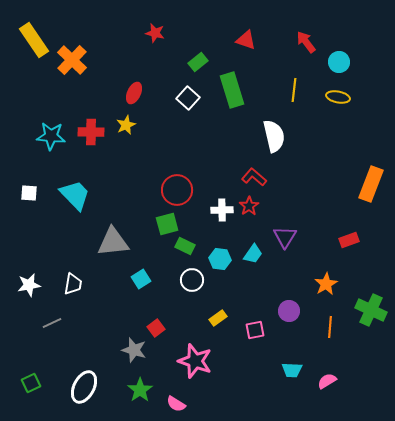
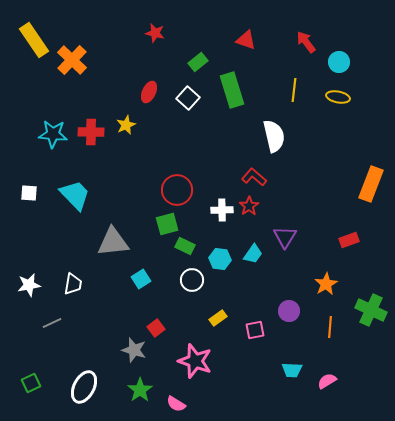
red ellipse at (134, 93): moved 15 px right, 1 px up
cyan star at (51, 136): moved 2 px right, 2 px up
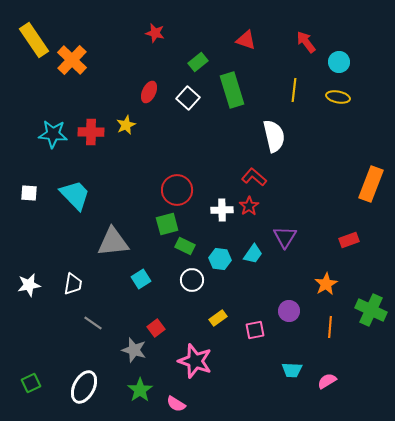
gray line at (52, 323): moved 41 px right; rotated 60 degrees clockwise
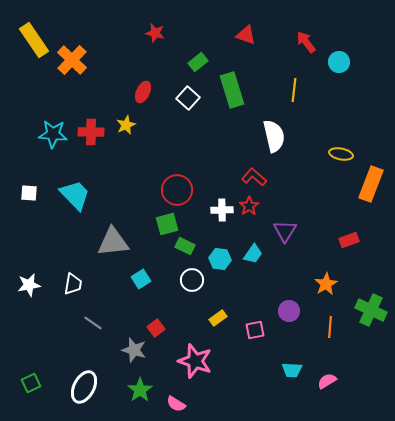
red triangle at (246, 40): moved 5 px up
red ellipse at (149, 92): moved 6 px left
yellow ellipse at (338, 97): moved 3 px right, 57 px down
purple triangle at (285, 237): moved 6 px up
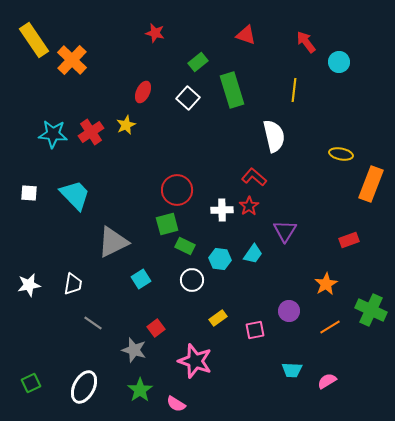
red cross at (91, 132): rotated 35 degrees counterclockwise
gray triangle at (113, 242): rotated 20 degrees counterclockwise
orange line at (330, 327): rotated 55 degrees clockwise
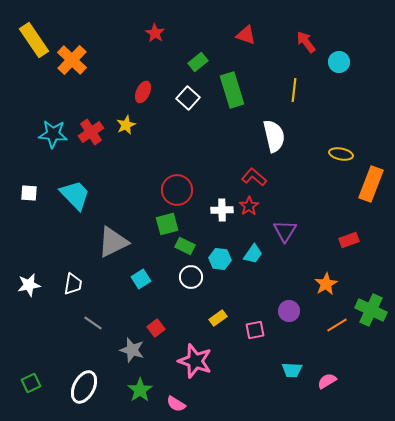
red star at (155, 33): rotated 18 degrees clockwise
white circle at (192, 280): moved 1 px left, 3 px up
orange line at (330, 327): moved 7 px right, 2 px up
gray star at (134, 350): moved 2 px left
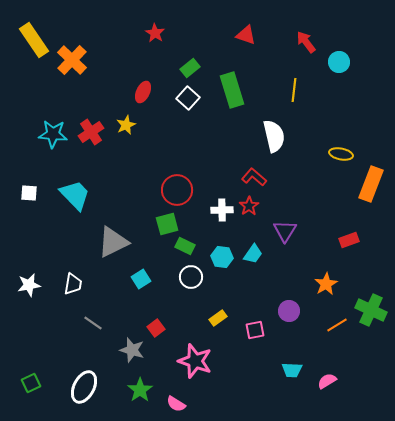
green rectangle at (198, 62): moved 8 px left, 6 px down
cyan hexagon at (220, 259): moved 2 px right, 2 px up
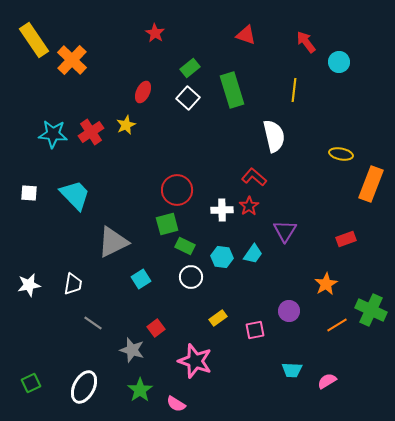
red rectangle at (349, 240): moved 3 px left, 1 px up
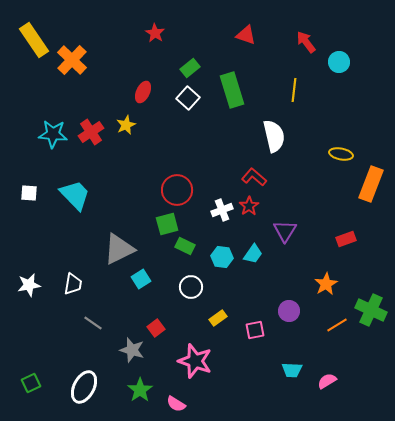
white cross at (222, 210): rotated 20 degrees counterclockwise
gray triangle at (113, 242): moved 6 px right, 7 px down
white circle at (191, 277): moved 10 px down
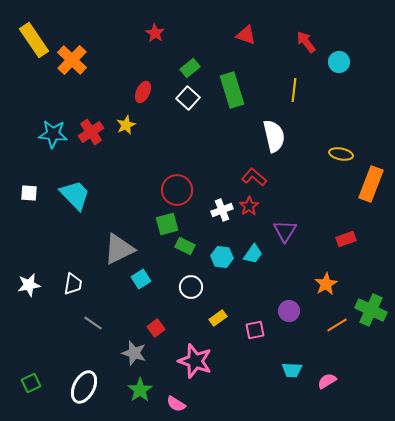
gray star at (132, 350): moved 2 px right, 3 px down
